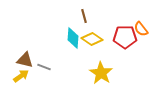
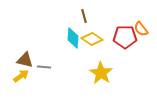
gray line: rotated 16 degrees counterclockwise
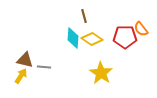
yellow arrow: rotated 21 degrees counterclockwise
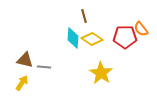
yellow arrow: moved 1 px right, 7 px down
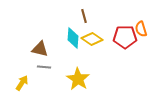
orange semicircle: rotated 21 degrees clockwise
brown triangle: moved 15 px right, 11 px up
yellow star: moved 23 px left, 6 px down
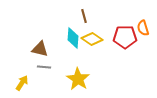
orange semicircle: moved 2 px right, 1 px up
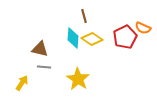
orange semicircle: rotated 49 degrees counterclockwise
red pentagon: rotated 25 degrees counterclockwise
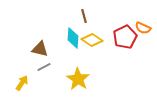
yellow diamond: moved 1 px down
gray line: rotated 32 degrees counterclockwise
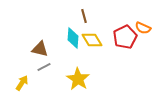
yellow diamond: rotated 25 degrees clockwise
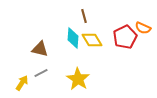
gray line: moved 3 px left, 6 px down
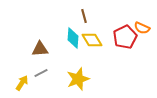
orange semicircle: moved 1 px left
brown triangle: rotated 18 degrees counterclockwise
yellow star: rotated 20 degrees clockwise
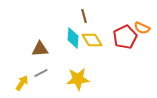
yellow star: rotated 15 degrees clockwise
